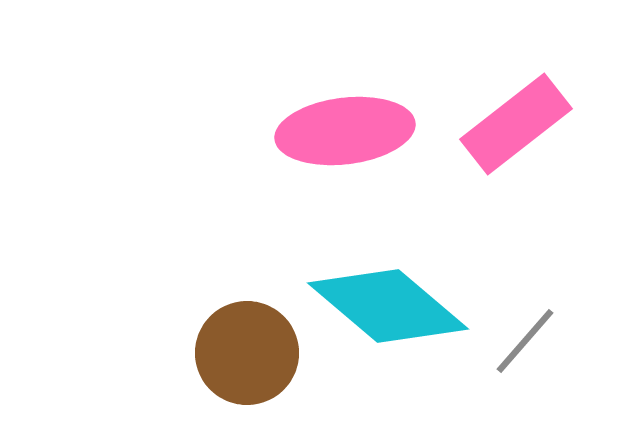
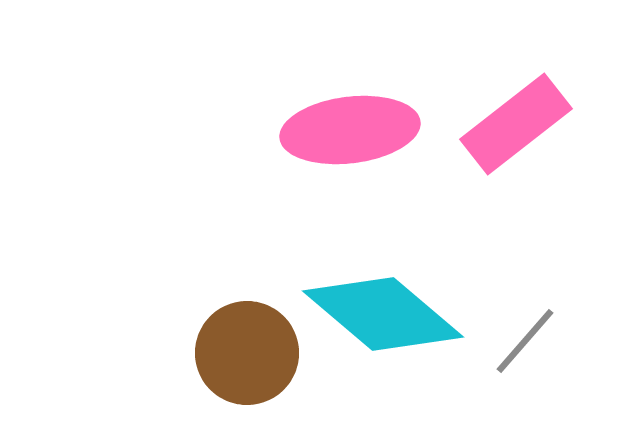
pink ellipse: moved 5 px right, 1 px up
cyan diamond: moved 5 px left, 8 px down
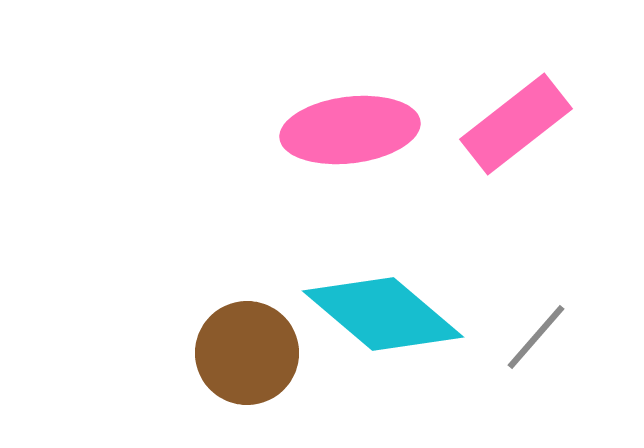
gray line: moved 11 px right, 4 px up
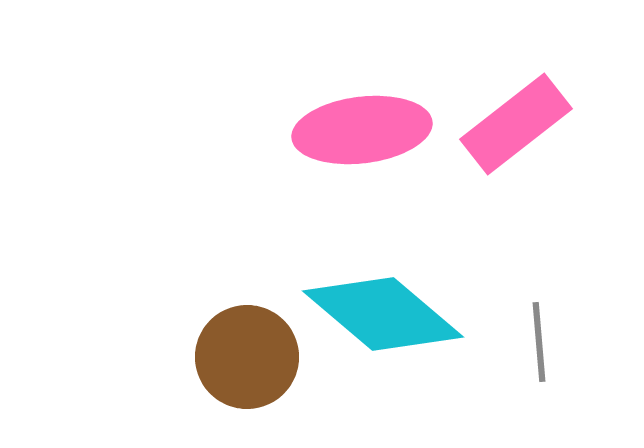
pink ellipse: moved 12 px right
gray line: moved 3 px right, 5 px down; rotated 46 degrees counterclockwise
brown circle: moved 4 px down
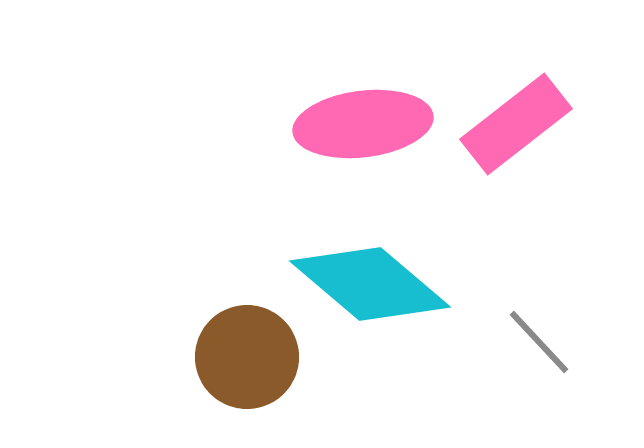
pink ellipse: moved 1 px right, 6 px up
cyan diamond: moved 13 px left, 30 px up
gray line: rotated 38 degrees counterclockwise
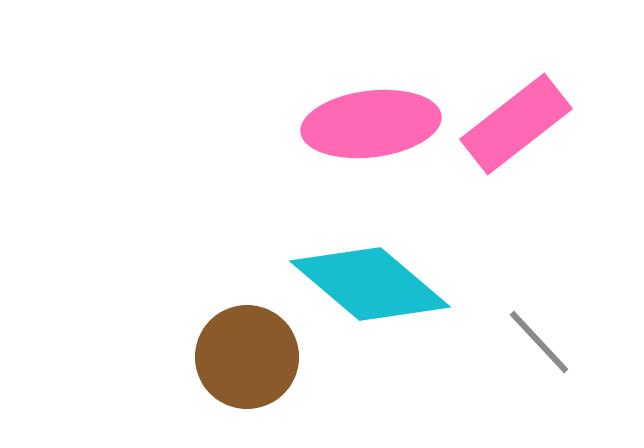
pink ellipse: moved 8 px right
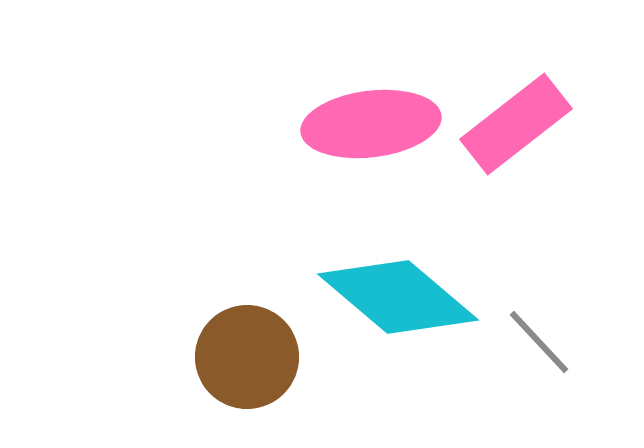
cyan diamond: moved 28 px right, 13 px down
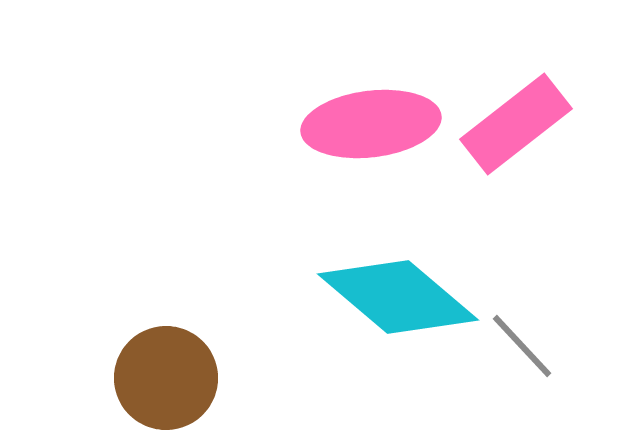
gray line: moved 17 px left, 4 px down
brown circle: moved 81 px left, 21 px down
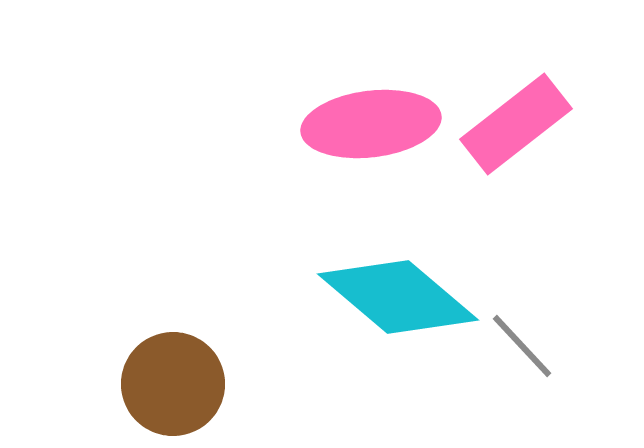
brown circle: moved 7 px right, 6 px down
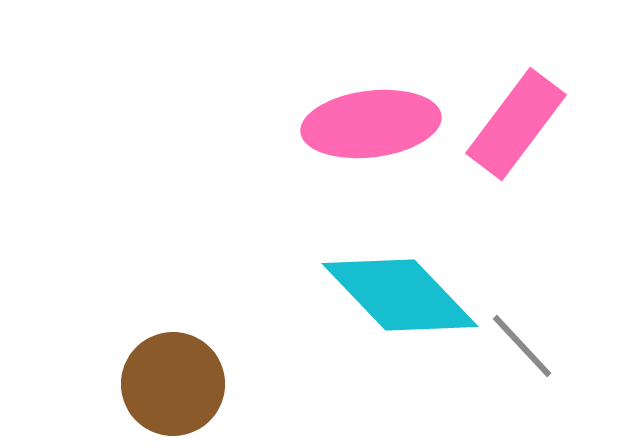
pink rectangle: rotated 15 degrees counterclockwise
cyan diamond: moved 2 px right, 2 px up; rotated 6 degrees clockwise
